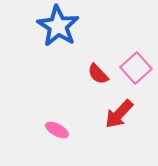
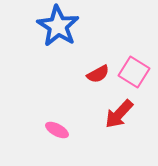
pink square: moved 2 px left, 4 px down; rotated 16 degrees counterclockwise
red semicircle: rotated 75 degrees counterclockwise
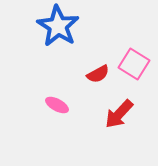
pink square: moved 8 px up
pink ellipse: moved 25 px up
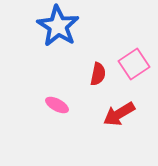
pink square: rotated 24 degrees clockwise
red semicircle: rotated 50 degrees counterclockwise
red arrow: rotated 16 degrees clockwise
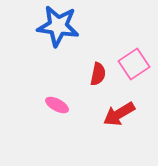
blue star: rotated 24 degrees counterclockwise
